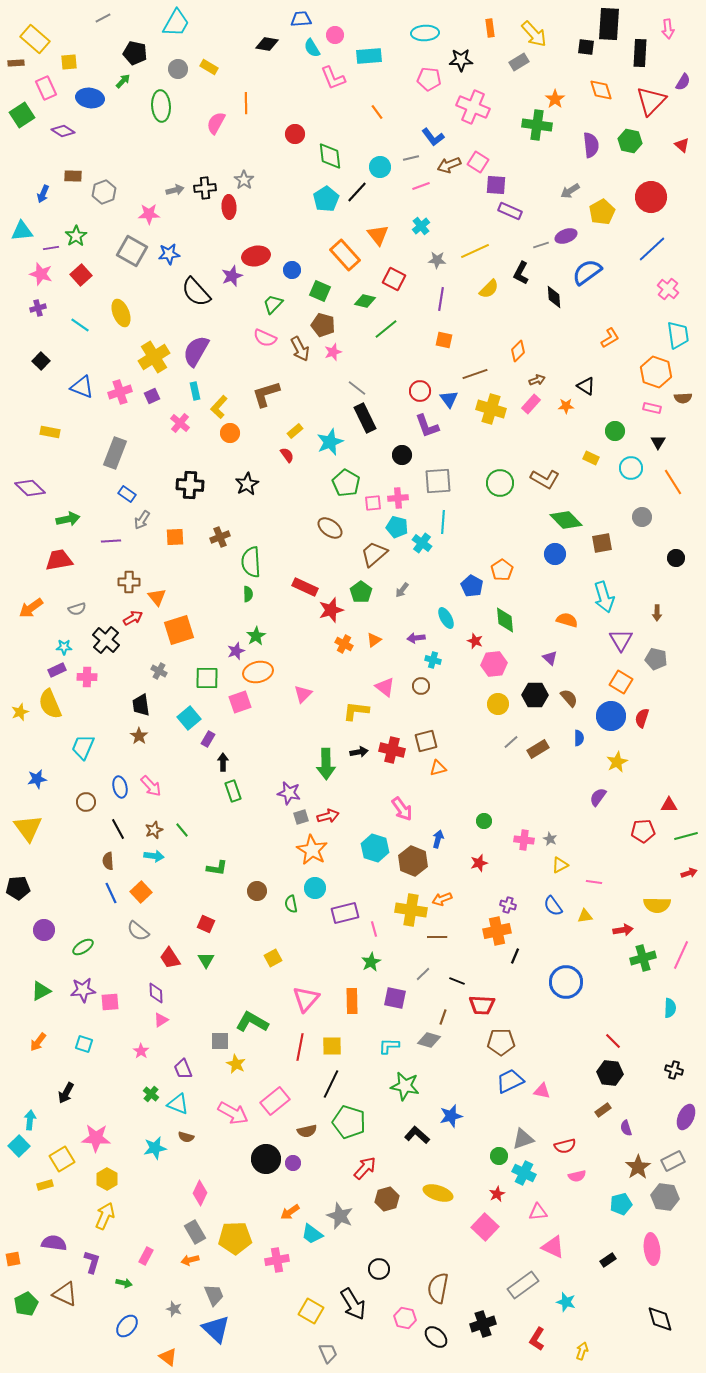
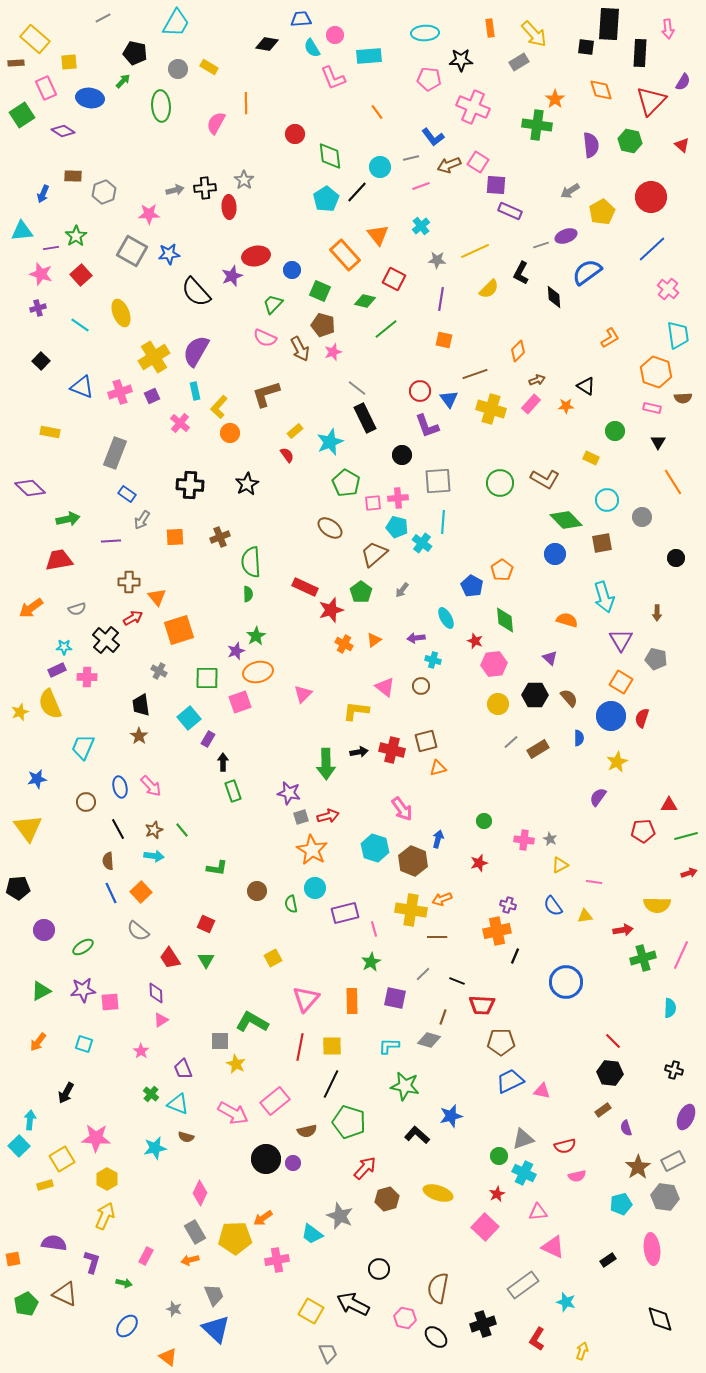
cyan circle at (631, 468): moved 24 px left, 32 px down
orange arrow at (290, 1212): moved 27 px left, 6 px down
black arrow at (353, 1304): rotated 148 degrees clockwise
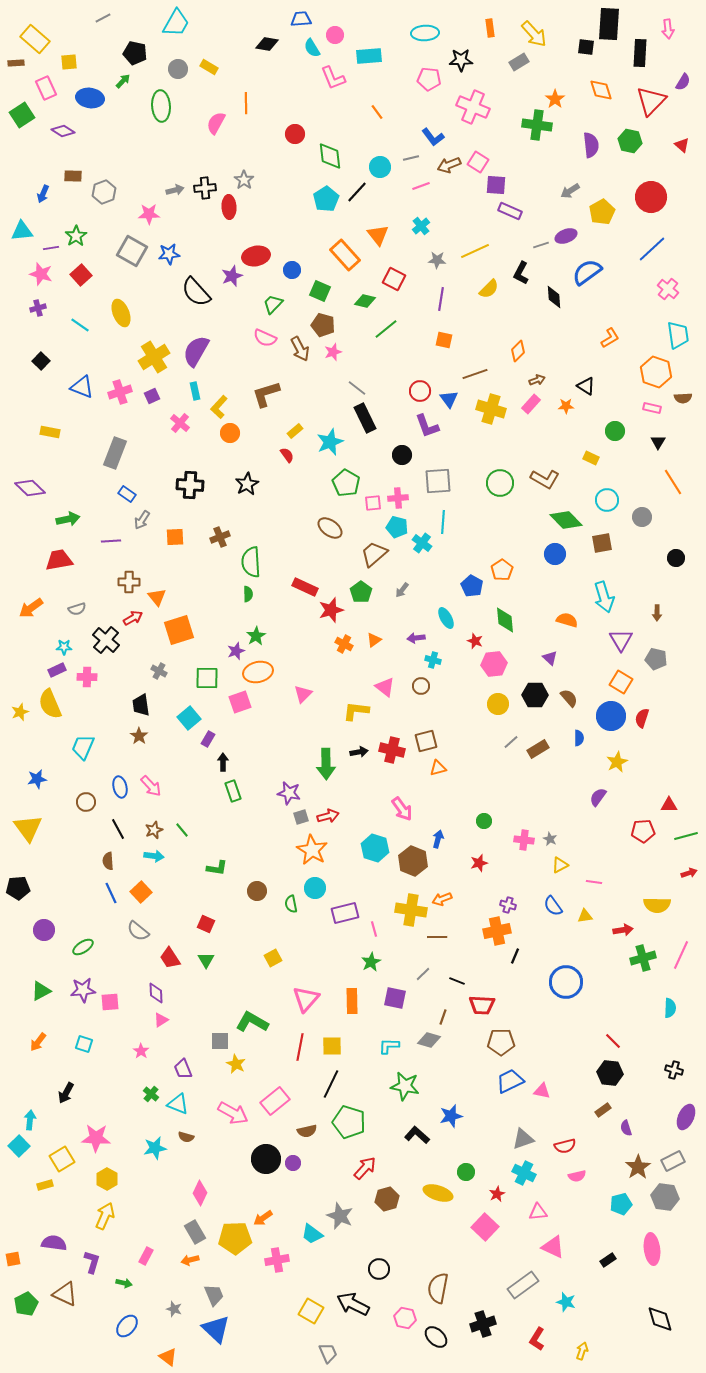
green circle at (499, 1156): moved 33 px left, 16 px down
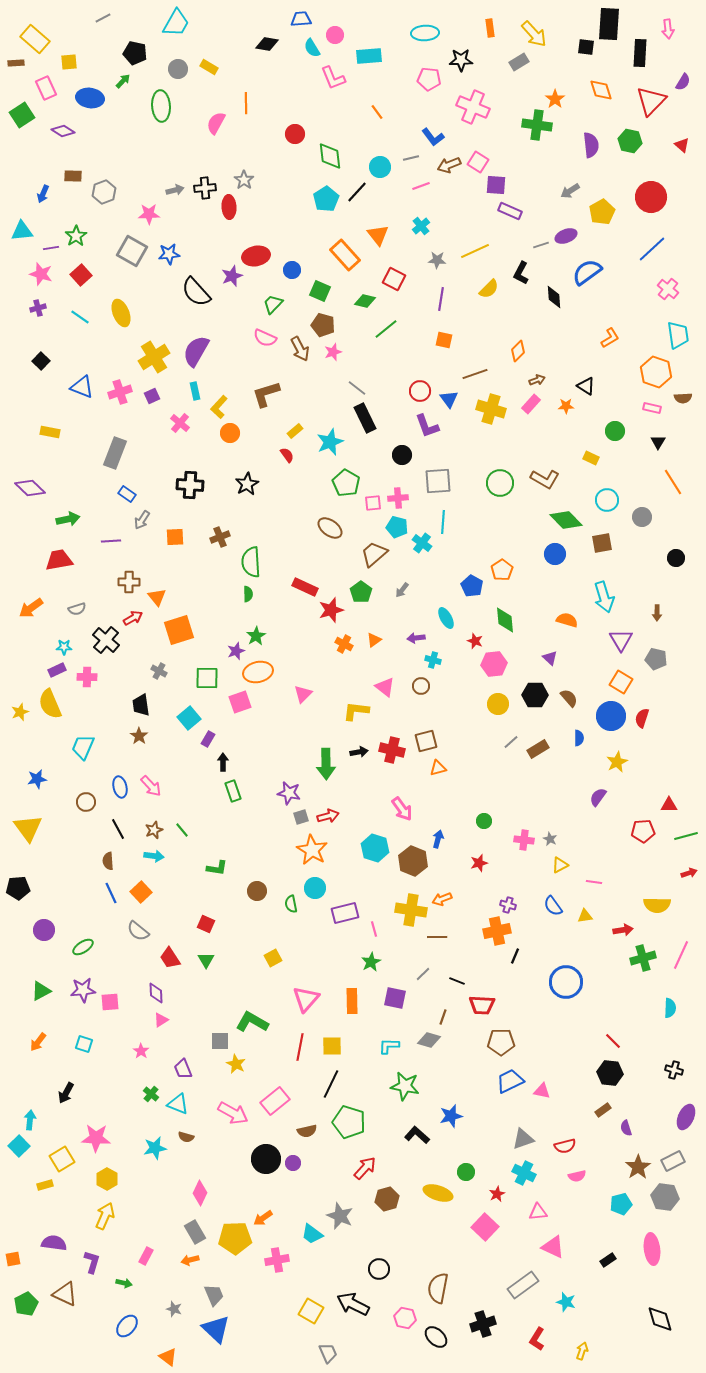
cyan line at (80, 325): moved 8 px up
